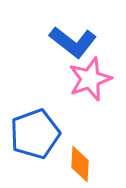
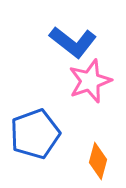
pink star: moved 2 px down
orange diamond: moved 18 px right, 3 px up; rotated 12 degrees clockwise
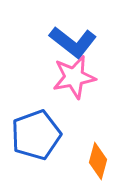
pink star: moved 16 px left, 4 px up; rotated 9 degrees clockwise
blue pentagon: moved 1 px right, 1 px down
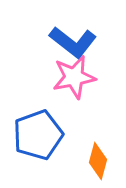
blue pentagon: moved 2 px right
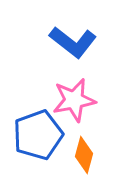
pink star: moved 23 px down
orange diamond: moved 14 px left, 6 px up
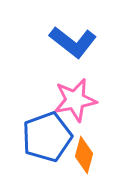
pink star: moved 1 px right
blue pentagon: moved 9 px right, 2 px down
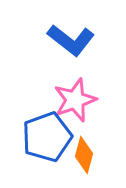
blue L-shape: moved 2 px left, 2 px up
pink star: rotated 9 degrees counterclockwise
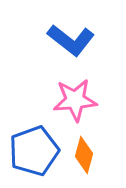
pink star: rotated 15 degrees clockwise
blue pentagon: moved 13 px left, 14 px down
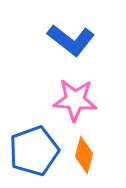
pink star: rotated 9 degrees clockwise
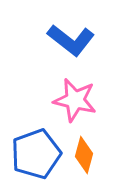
pink star: rotated 9 degrees clockwise
blue pentagon: moved 2 px right, 3 px down
